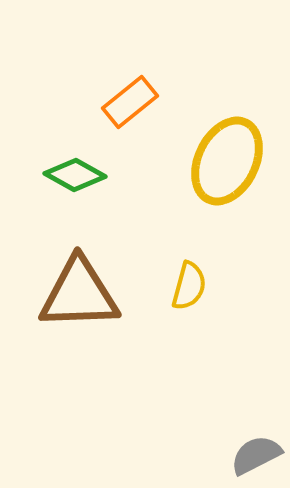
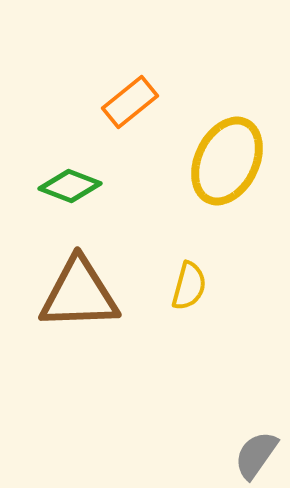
green diamond: moved 5 px left, 11 px down; rotated 8 degrees counterclockwise
gray semicircle: rotated 28 degrees counterclockwise
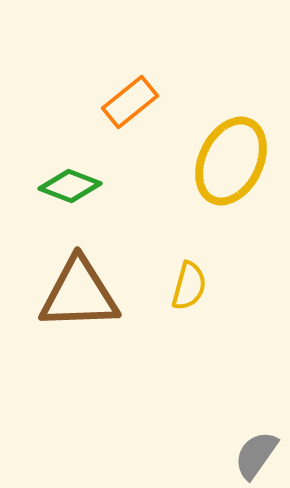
yellow ellipse: moved 4 px right
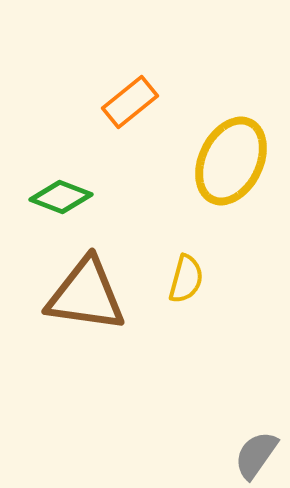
green diamond: moved 9 px left, 11 px down
yellow semicircle: moved 3 px left, 7 px up
brown triangle: moved 7 px right, 1 px down; rotated 10 degrees clockwise
